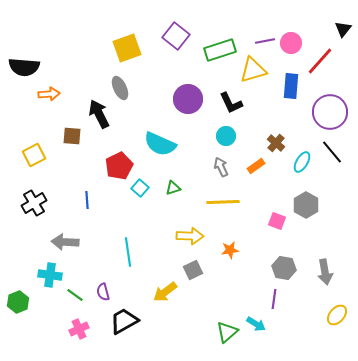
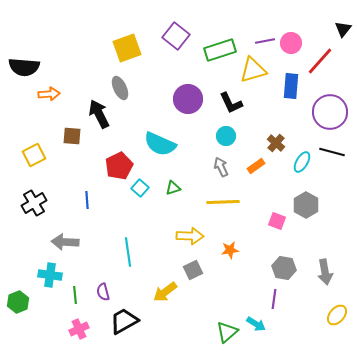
black line at (332, 152): rotated 35 degrees counterclockwise
green line at (75, 295): rotated 48 degrees clockwise
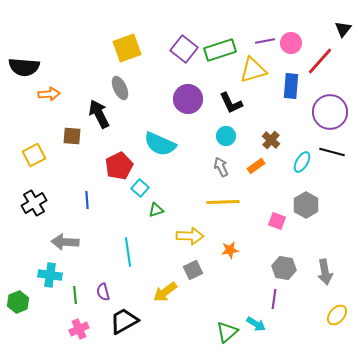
purple square at (176, 36): moved 8 px right, 13 px down
brown cross at (276, 143): moved 5 px left, 3 px up
green triangle at (173, 188): moved 17 px left, 22 px down
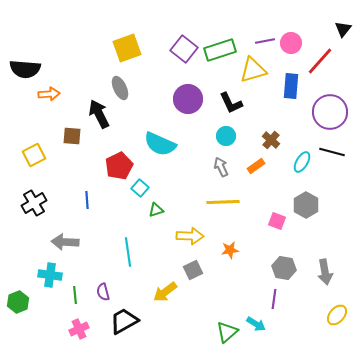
black semicircle at (24, 67): moved 1 px right, 2 px down
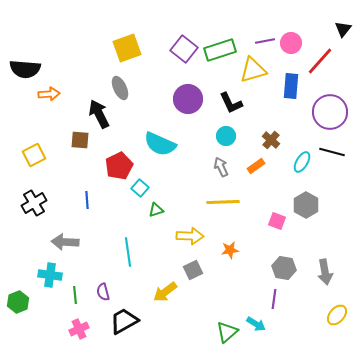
brown square at (72, 136): moved 8 px right, 4 px down
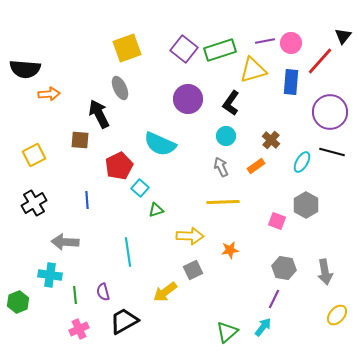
black triangle at (343, 29): moved 7 px down
blue rectangle at (291, 86): moved 4 px up
black L-shape at (231, 103): rotated 60 degrees clockwise
purple line at (274, 299): rotated 18 degrees clockwise
cyan arrow at (256, 324): moved 7 px right, 3 px down; rotated 84 degrees counterclockwise
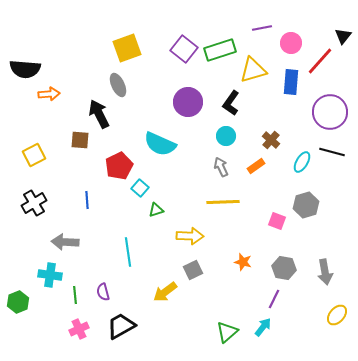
purple line at (265, 41): moved 3 px left, 13 px up
gray ellipse at (120, 88): moved 2 px left, 3 px up
purple circle at (188, 99): moved 3 px down
gray hexagon at (306, 205): rotated 15 degrees clockwise
orange star at (230, 250): moved 13 px right, 12 px down; rotated 24 degrees clockwise
black trapezoid at (124, 321): moved 3 px left, 5 px down
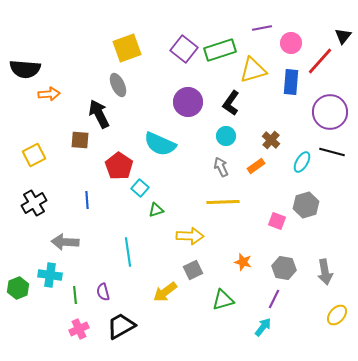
red pentagon at (119, 166): rotated 12 degrees counterclockwise
green hexagon at (18, 302): moved 14 px up
green triangle at (227, 332): moved 4 px left, 32 px up; rotated 25 degrees clockwise
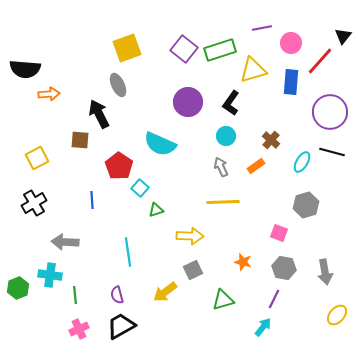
yellow square at (34, 155): moved 3 px right, 3 px down
blue line at (87, 200): moved 5 px right
pink square at (277, 221): moved 2 px right, 12 px down
purple semicircle at (103, 292): moved 14 px right, 3 px down
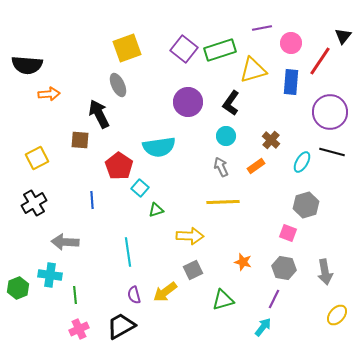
red line at (320, 61): rotated 8 degrees counterclockwise
black semicircle at (25, 69): moved 2 px right, 4 px up
cyan semicircle at (160, 144): moved 1 px left, 3 px down; rotated 32 degrees counterclockwise
pink square at (279, 233): moved 9 px right
purple semicircle at (117, 295): moved 17 px right
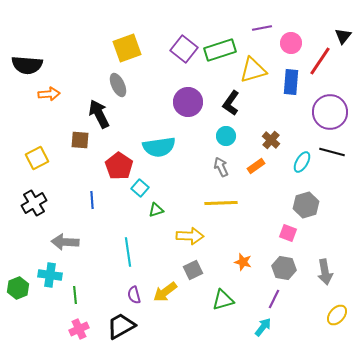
yellow line at (223, 202): moved 2 px left, 1 px down
